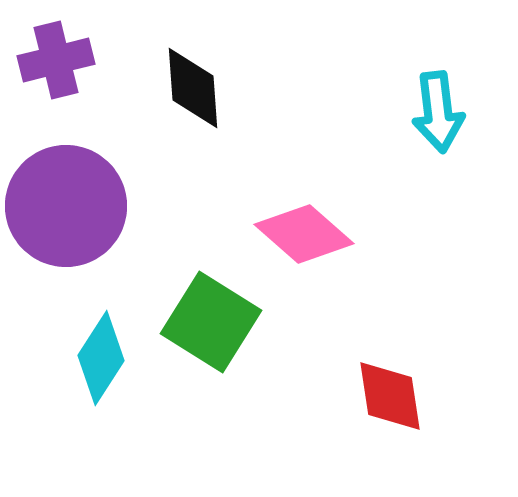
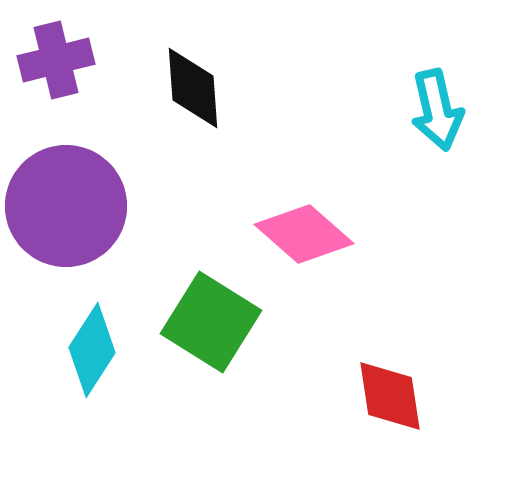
cyan arrow: moved 1 px left, 2 px up; rotated 6 degrees counterclockwise
cyan diamond: moved 9 px left, 8 px up
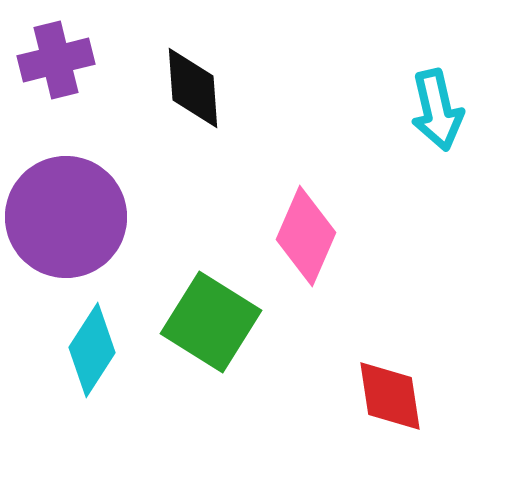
purple circle: moved 11 px down
pink diamond: moved 2 px right, 2 px down; rotated 72 degrees clockwise
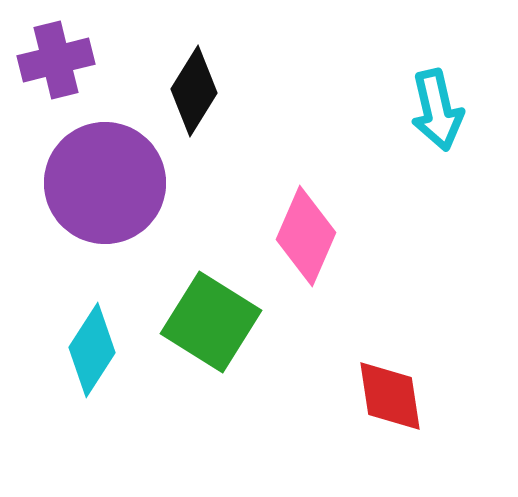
black diamond: moved 1 px right, 3 px down; rotated 36 degrees clockwise
purple circle: moved 39 px right, 34 px up
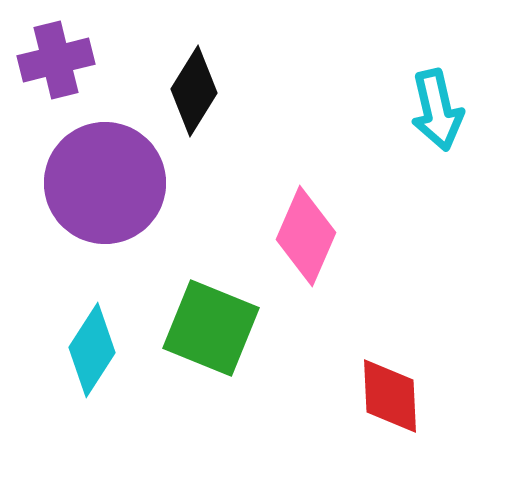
green square: moved 6 px down; rotated 10 degrees counterclockwise
red diamond: rotated 6 degrees clockwise
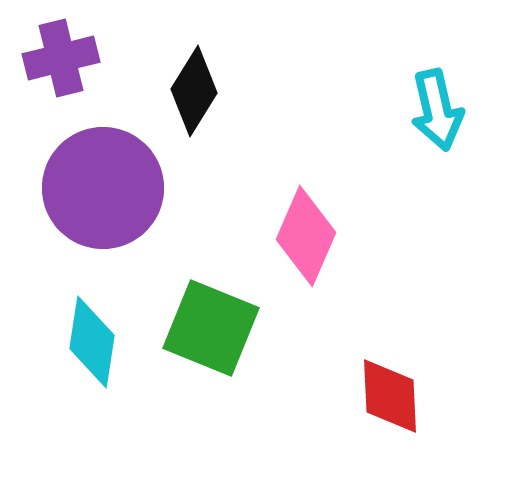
purple cross: moved 5 px right, 2 px up
purple circle: moved 2 px left, 5 px down
cyan diamond: moved 8 px up; rotated 24 degrees counterclockwise
